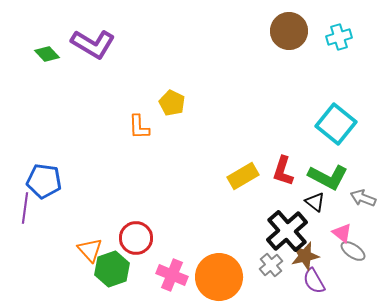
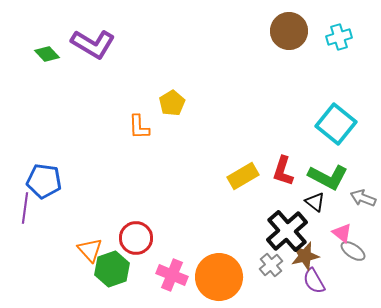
yellow pentagon: rotated 15 degrees clockwise
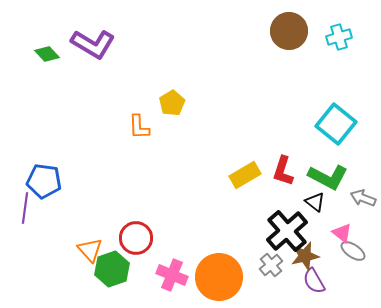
yellow rectangle: moved 2 px right, 1 px up
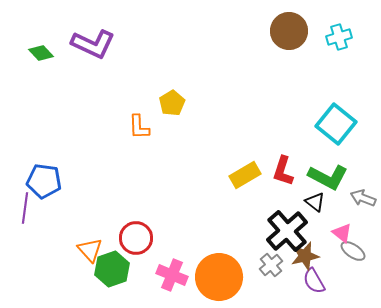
purple L-shape: rotated 6 degrees counterclockwise
green diamond: moved 6 px left, 1 px up
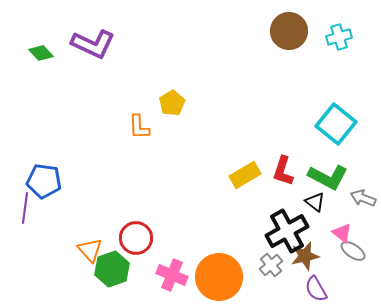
black cross: rotated 12 degrees clockwise
purple semicircle: moved 2 px right, 8 px down
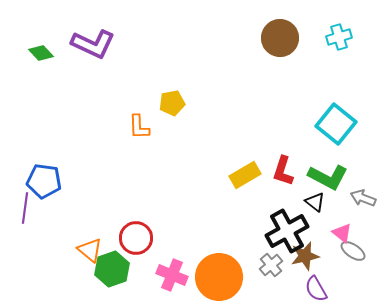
brown circle: moved 9 px left, 7 px down
yellow pentagon: rotated 20 degrees clockwise
orange triangle: rotated 8 degrees counterclockwise
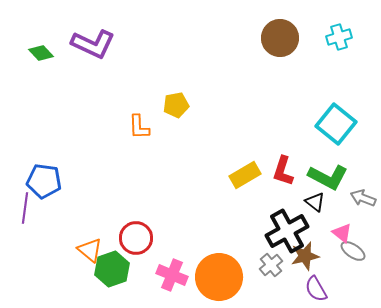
yellow pentagon: moved 4 px right, 2 px down
